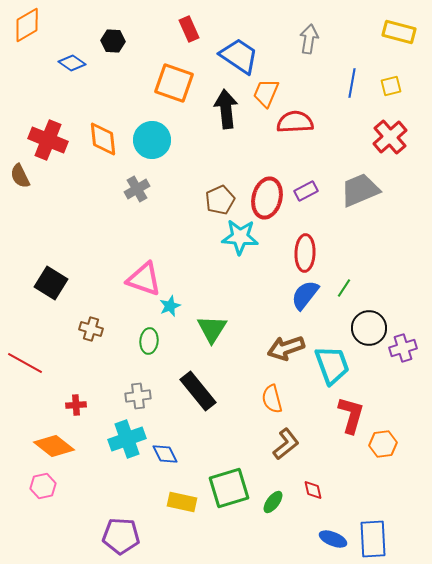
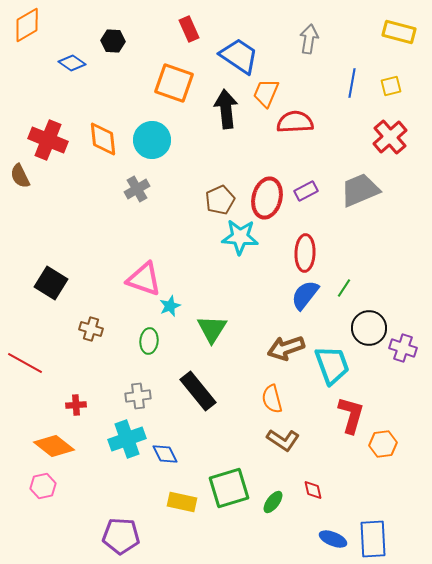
purple cross at (403, 348): rotated 36 degrees clockwise
brown L-shape at (286, 444): moved 3 px left, 4 px up; rotated 72 degrees clockwise
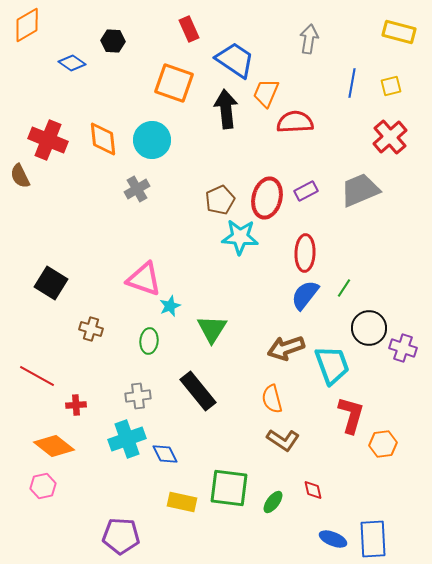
blue trapezoid at (239, 56): moved 4 px left, 4 px down
red line at (25, 363): moved 12 px right, 13 px down
green square at (229, 488): rotated 24 degrees clockwise
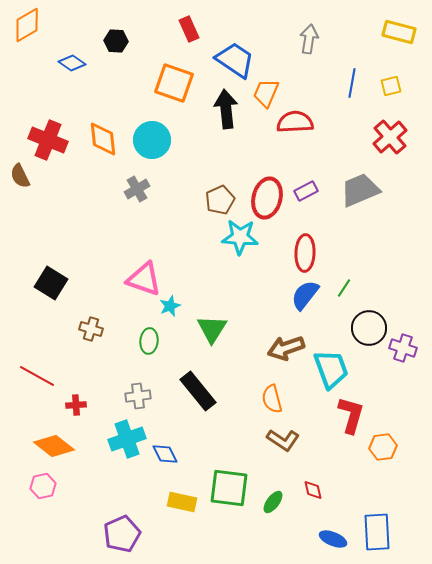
black hexagon at (113, 41): moved 3 px right
cyan trapezoid at (332, 365): moved 1 px left, 4 px down
orange hexagon at (383, 444): moved 3 px down
purple pentagon at (121, 536): moved 1 px right, 2 px up; rotated 27 degrees counterclockwise
blue rectangle at (373, 539): moved 4 px right, 7 px up
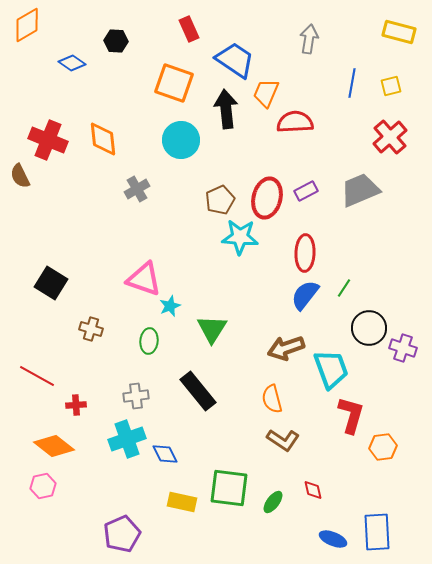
cyan circle at (152, 140): moved 29 px right
gray cross at (138, 396): moved 2 px left
